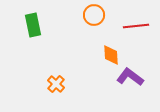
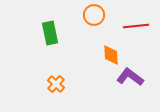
green rectangle: moved 17 px right, 8 px down
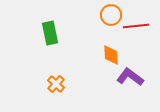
orange circle: moved 17 px right
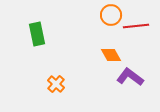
green rectangle: moved 13 px left, 1 px down
orange diamond: rotated 25 degrees counterclockwise
